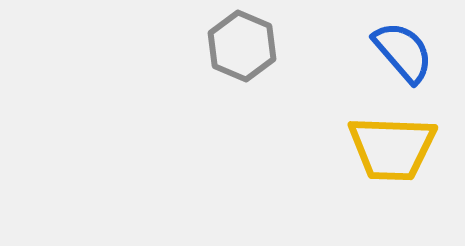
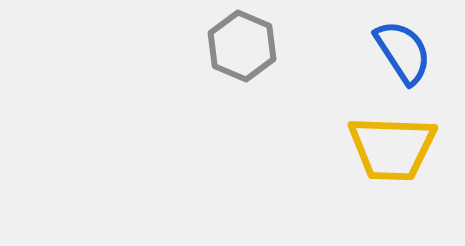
blue semicircle: rotated 8 degrees clockwise
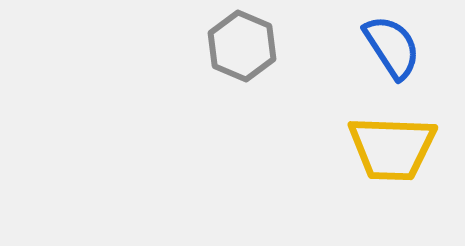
blue semicircle: moved 11 px left, 5 px up
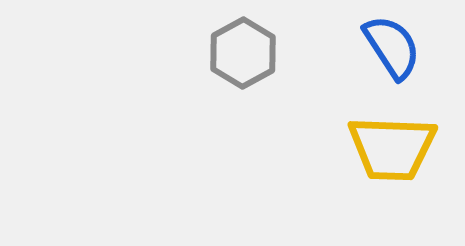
gray hexagon: moved 1 px right, 7 px down; rotated 8 degrees clockwise
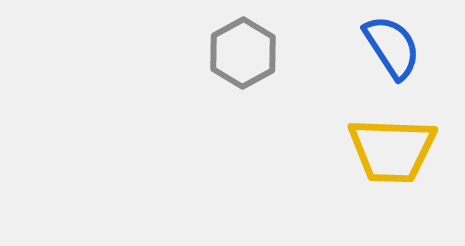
yellow trapezoid: moved 2 px down
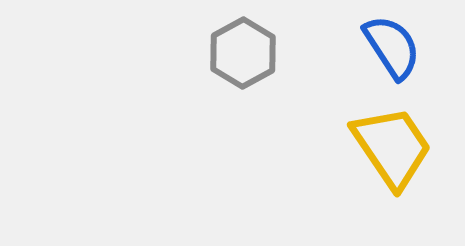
yellow trapezoid: moved 3 px up; rotated 126 degrees counterclockwise
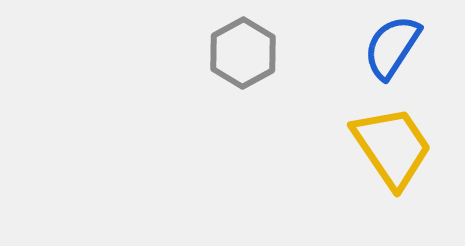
blue semicircle: rotated 114 degrees counterclockwise
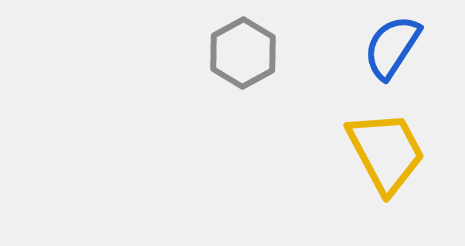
yellow trapezoid: moved 6 px left, 5 px down; rotated 6 degrees clockwise
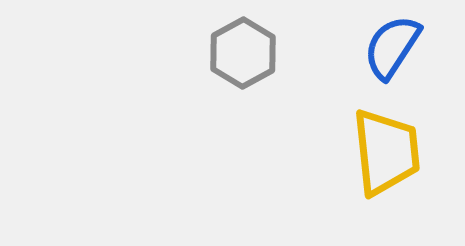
yellow trapezoid: rotated 22 degrees clockwise
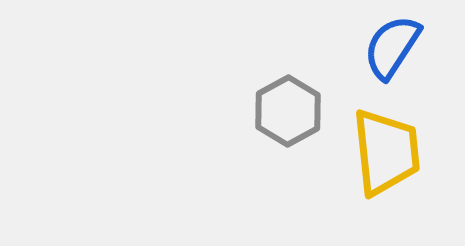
gray hexagon: moved 45 px right, 58 px down
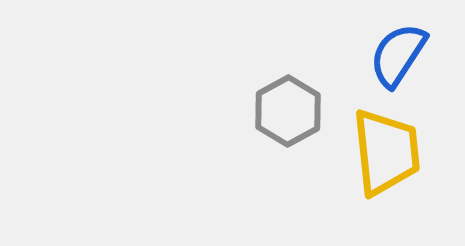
blue semicircle: moved 6 px right, 8 px down
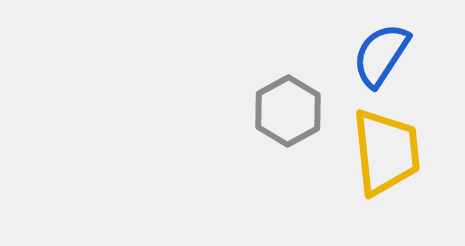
blue semicircle: moved 17 px left
